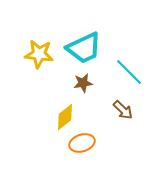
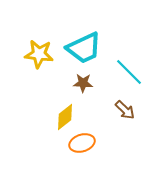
brown star: rotated 12 degrees clockwise
brown arrow: moved 2 px right
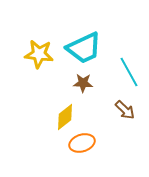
cyan line: rotated 16 degrees clockwise
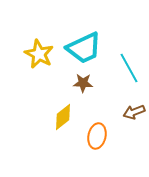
yellow star: rotated 20 degrees clockwise
cyan line: moved 4 px up
brown arrow: moved 9 px right, 2 px down; rotated 115 degrees clockwise
yellow diamond: moved 2 px left
orange ellipse: moved 15 px right, 7 px up; rotated 60 degrees counterclockwise
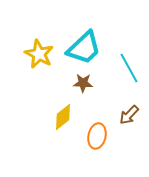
cyan trapezoid: rotated 18 degrees counterclockwise
brown arrow: moved 5 px left, 3 px down; rotated 25 degrees counterclockwise
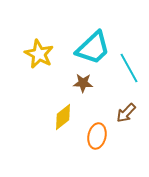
cyan trapezoid: moved 9 px right
brown arrow: moved 3 px left, 2 px up
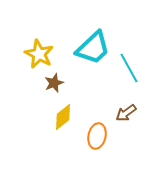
brown star: moved 29 px left; rotated 24 degrees counterclockwise
brown arrow: rotated 10 degrees clockwise
